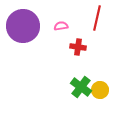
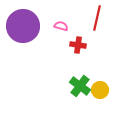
pink semicircle: rotated 24 degrees clockwise
red cross: moved 2 px up
green cross: moved 1 px left, 1 px up
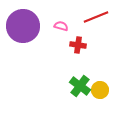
red line: moved 1 px left, 1 px up; rotated 55 degrees clockwise
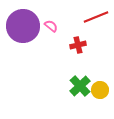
pink semicircle: moved 10 px left; rotated 24 degrees clockwise
red cross: rotated 21 degrees counterclockwise
green cross: rotated 10 degrees clockwise
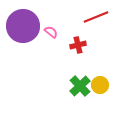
pink semicircle: moved 6 px down
yellow circle: moved 5 px up
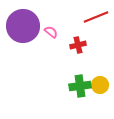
green cross: rotated 35 degrees clockwise
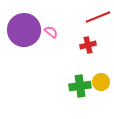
red line: moved 2 px right
purple circle: moved 1 px right, 4 px down
red cross: moved 10 px right
yellow circle: moved 1 px right, 3 px up
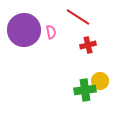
red line: moved 20 px left; rotated 55 degrees clockwise
pink semicircle: rotated 40 degrees clockwise
yellow circle: moved 1 px left, 1 px up
green cross: moved 5 px right, 4 px down
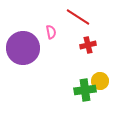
purple circle: moved 1 px left, 18 px down
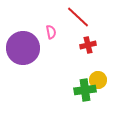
red line: rotated 10 degrees clockwise
yellow circle: moved 2 px left, 1 px up
